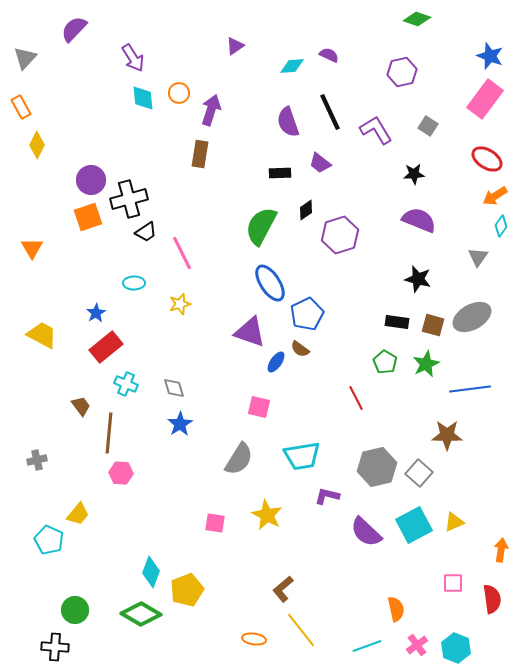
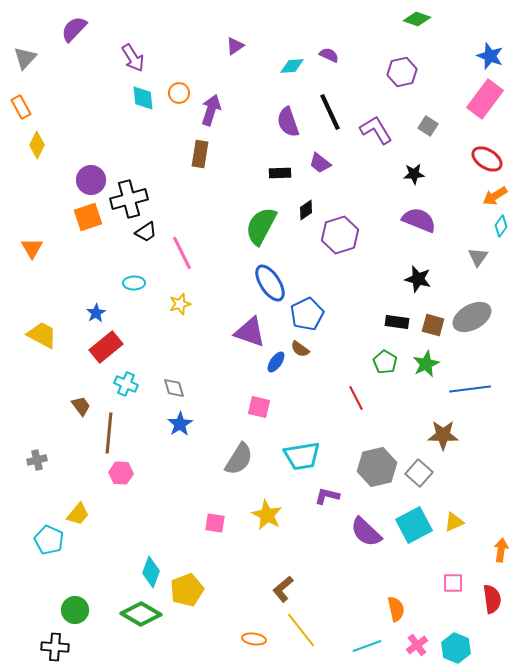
brown star at (447, 435): moved 4 px left
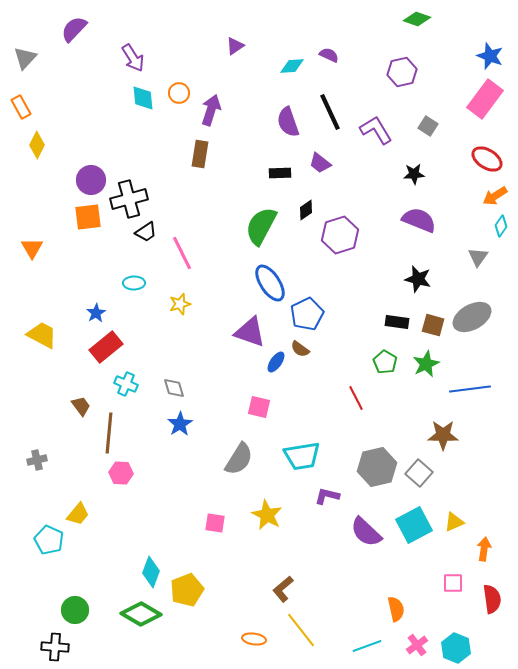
orange square at (88, 217): rotated 12 degrees clockwise
orange arrow at (501, 550): moved 17 px left, 1 px up
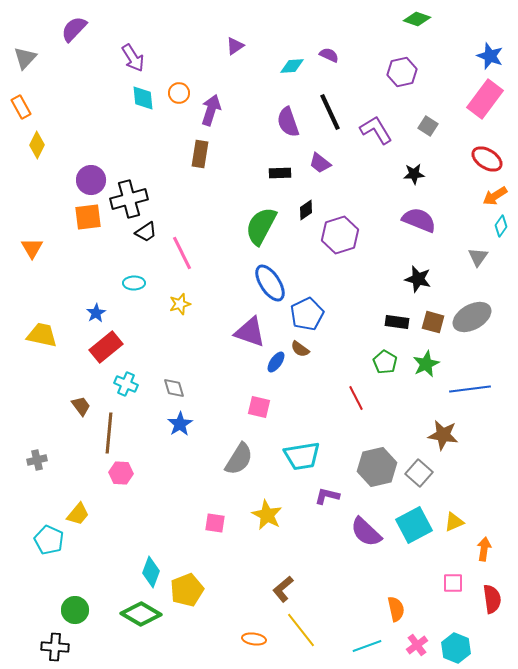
brown square at (433, 325): moved 3 px up
yellow trapezoid at (42, 335): rotated 16 degrees counterclockwise
brown star at (443, 435): rotated 8 degrees clockwise
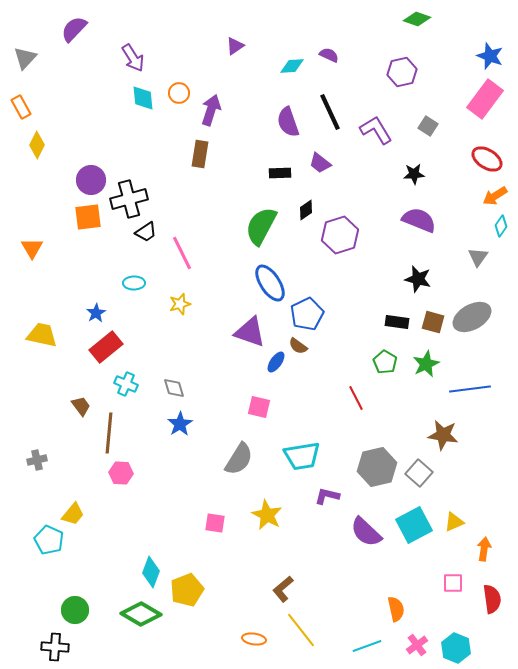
brown semicircle at (300, 349): moved 2 px left, 3 px up
yellow trapezoid at (78, 514): moved 5 px left
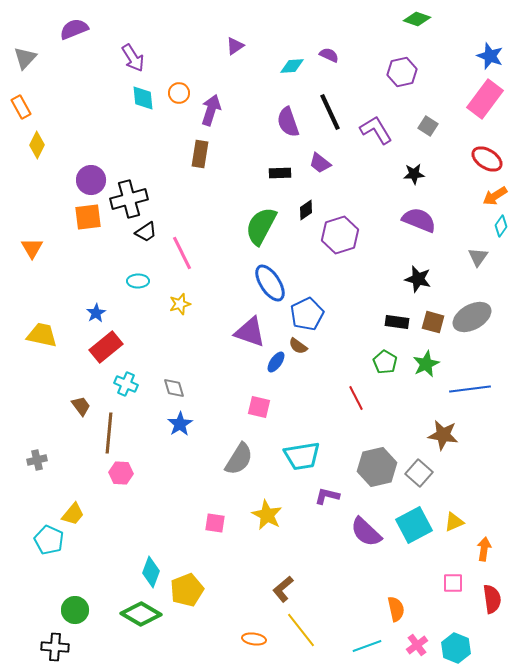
purple semicircle at (74, 29): rotated 24 degrees clockwise
cyan ellipse at (134, 283): moved 4 px right, 2 px up
